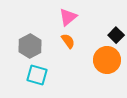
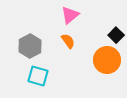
pink triangle: moved 2 px right, 2 px up
cyan square: moved 1 px right, 1 px down
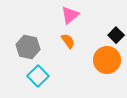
gray hexagon: moved 2 px left, 1 px down; rotated 20 degrees counterclockwise
cyan square: rotated 30 degrees clockwise
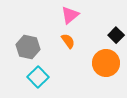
orange circle: moved 1 px left, 3 px down
cyan square: moved 1 px down
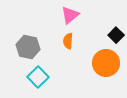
orange semicircle: rotated 140 degrees counterclockwise
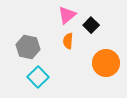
pink triangle: moved 3 px left
black square: moved 25 px left, 10 px up
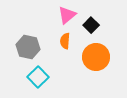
orange semicircle: moved 3 px left
orange circle: moved 10 px left, 6 px up
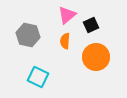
black square: rotated 21 degrees clockwise
gray hexagon: moved 12 px up
cyan square: rotated 20 degrees counterclockwise
